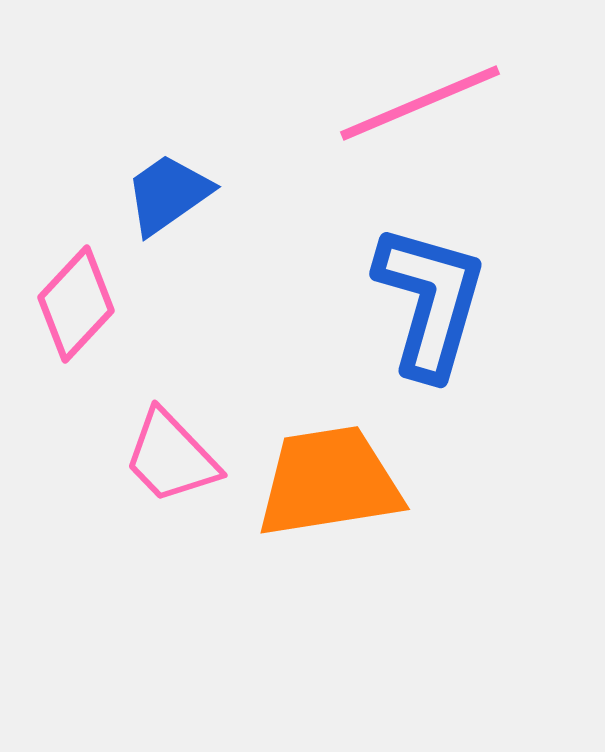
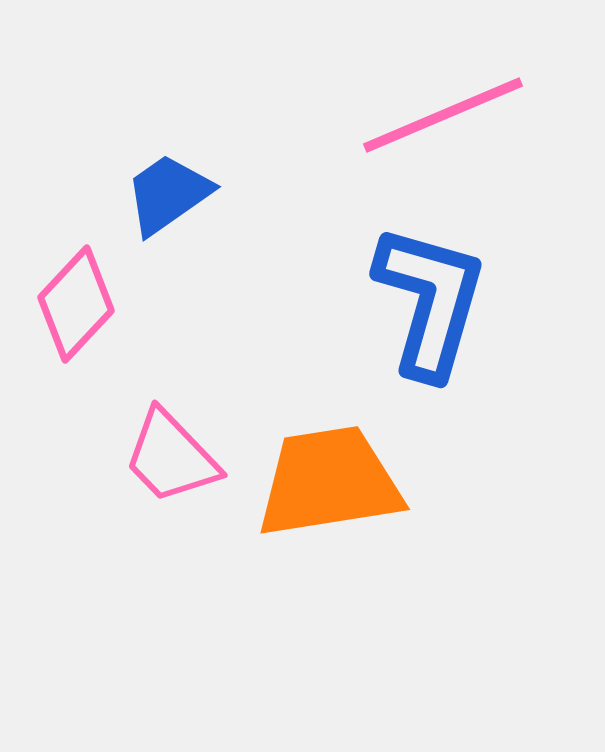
pink line: moved 23 px right, 12 px down
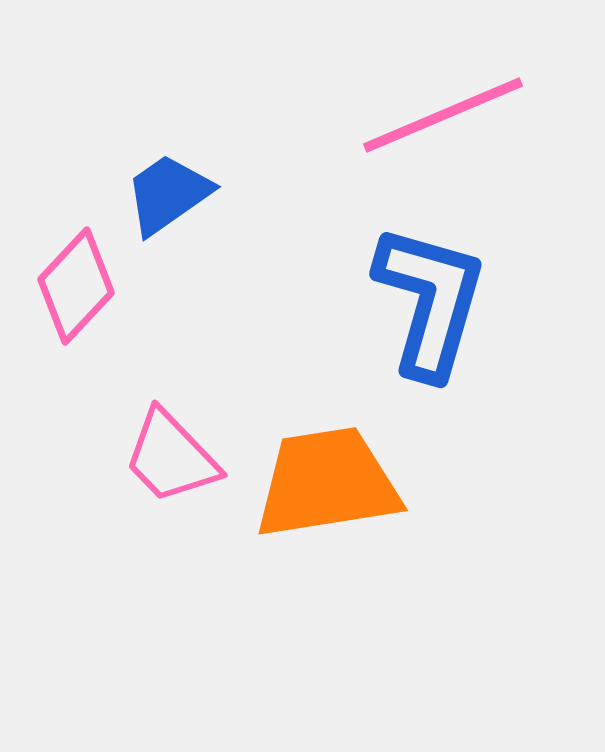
pink diamond: moved 18 px up
orange trapezoid: moved 2 px left, 1 px down
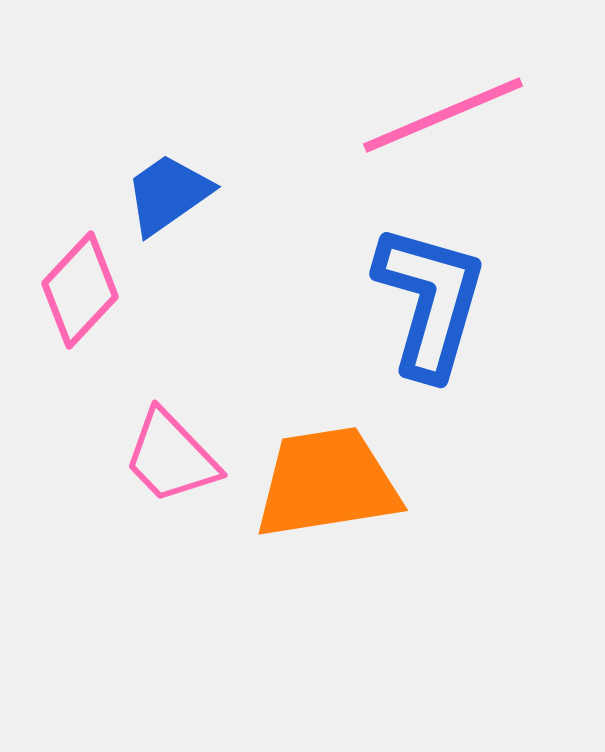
pink diamond: moved 4 px right, 4 px down
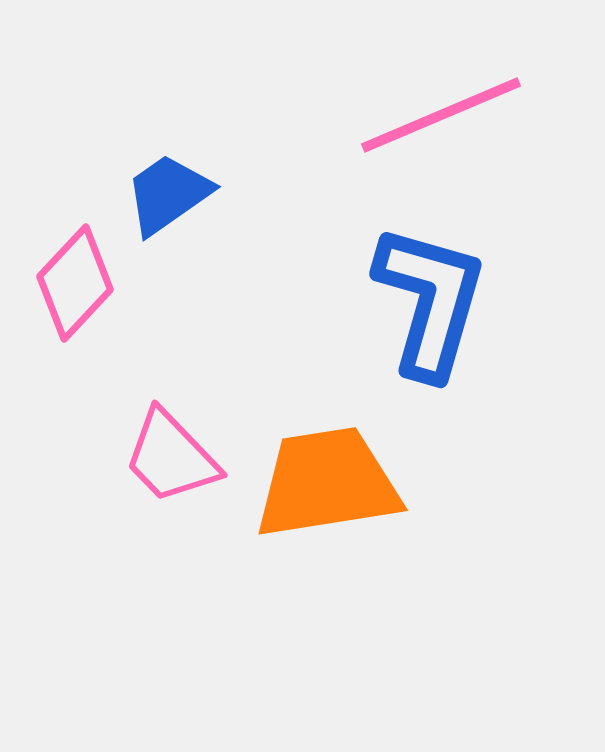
pink line: moved 2 px left
pink diamond: moved 5 px left, 7 px up
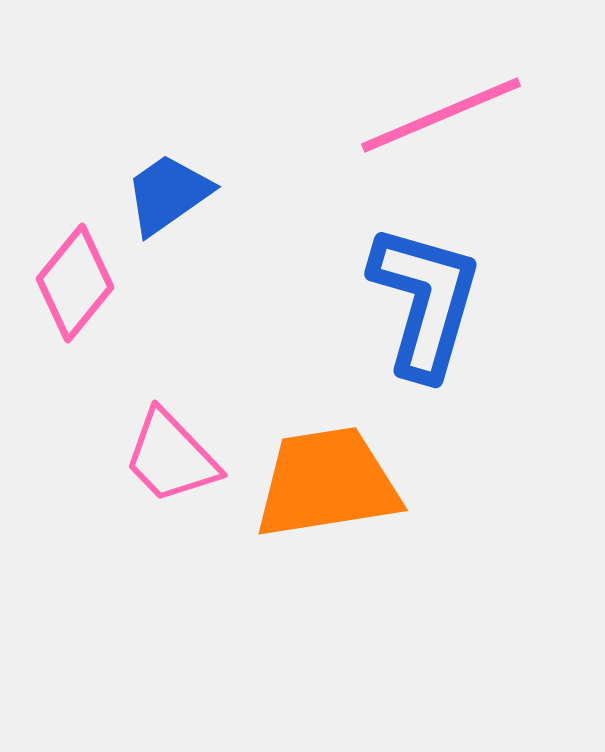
pink diamond: rotated 4 degrees counterclockwise
blue L-shape: moved 5 px left
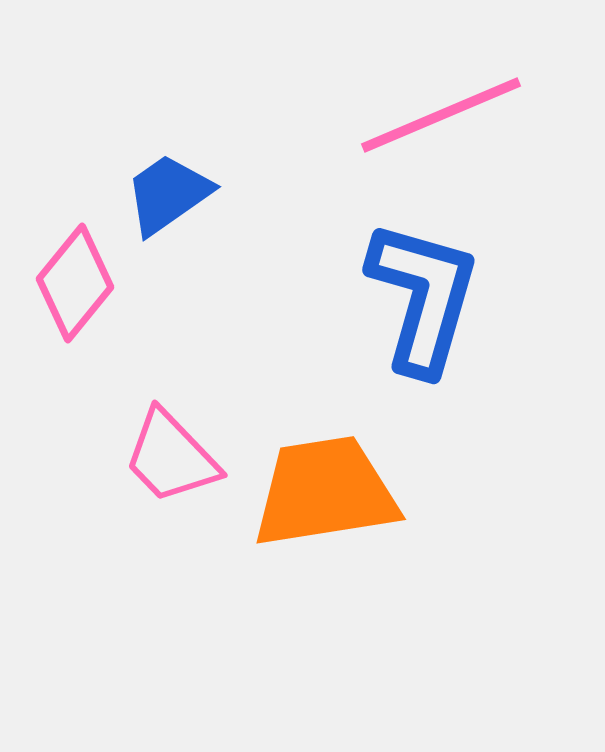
blue L-shape: moved 2 px left, 4 px up
orange trapezoid: moved 2 px left, 9 px down
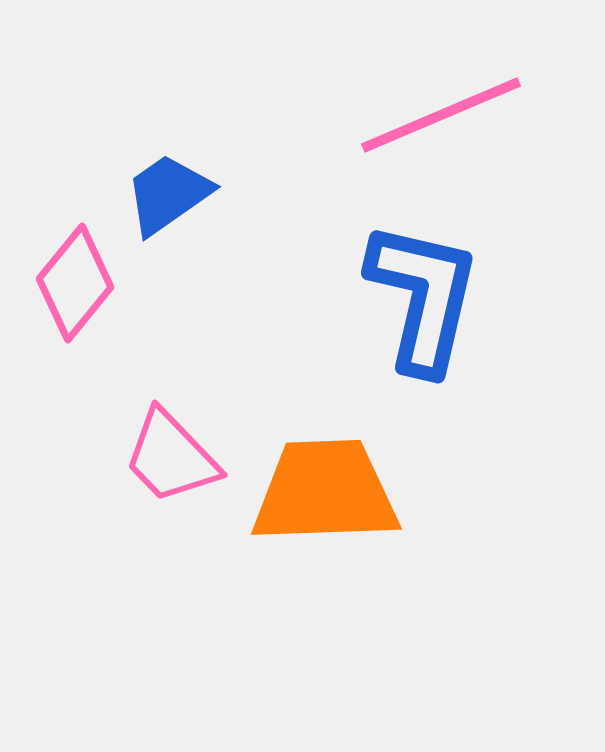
blue L-shape: rotated 3 degrees counterclockwise
orange trapezoid: rotated 7 degrees clockwise
